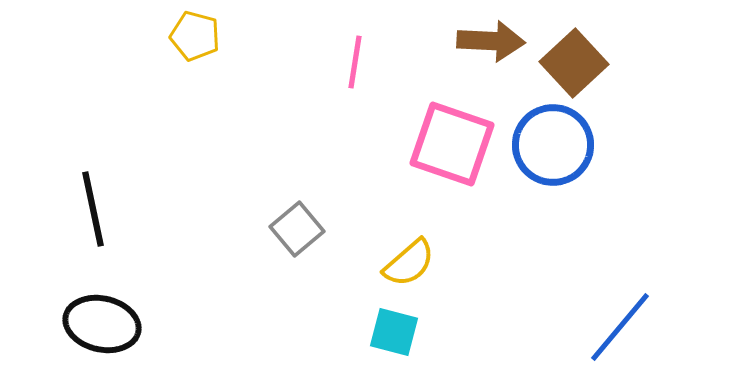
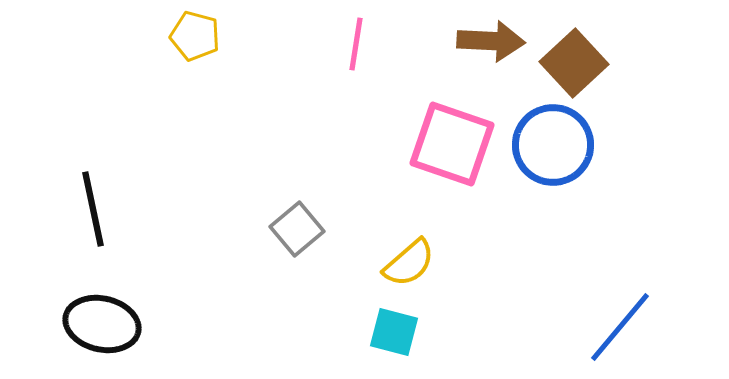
pink line: moved 1 px right, 18 px up
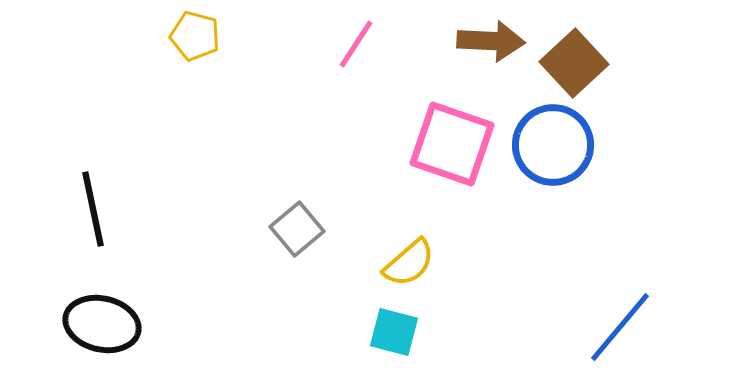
pink line: rotated 24 degrees clockwise
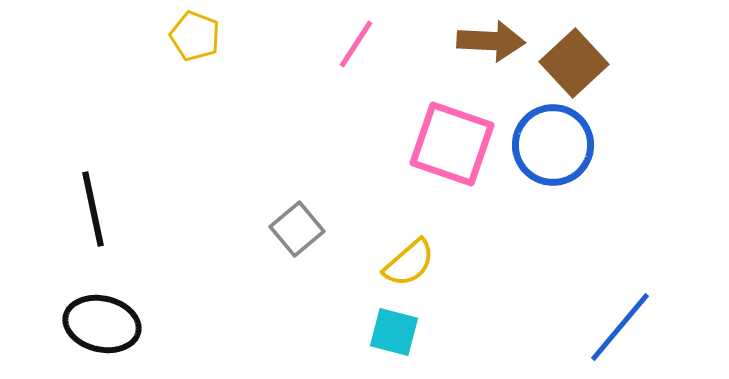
yellow pentagon: rotated 6 degrees clockwise
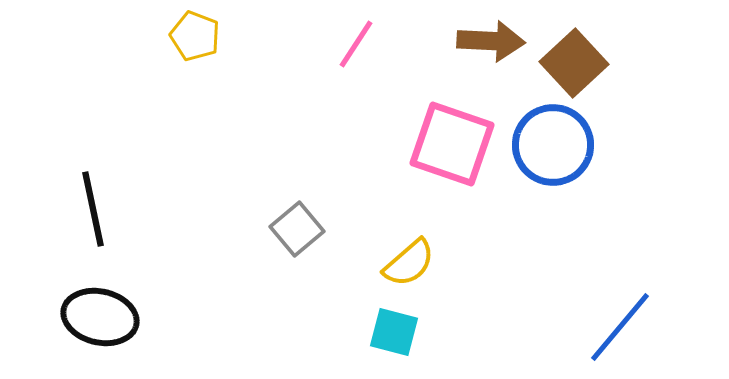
black ellipse: moved 2 px left, 7 px up
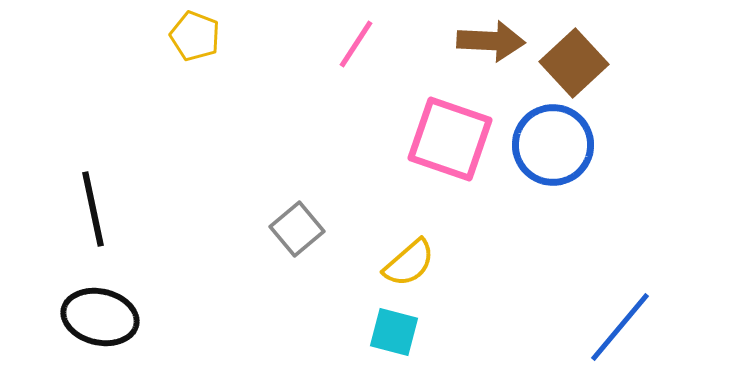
pink square: moved 2 px left, 5 px up
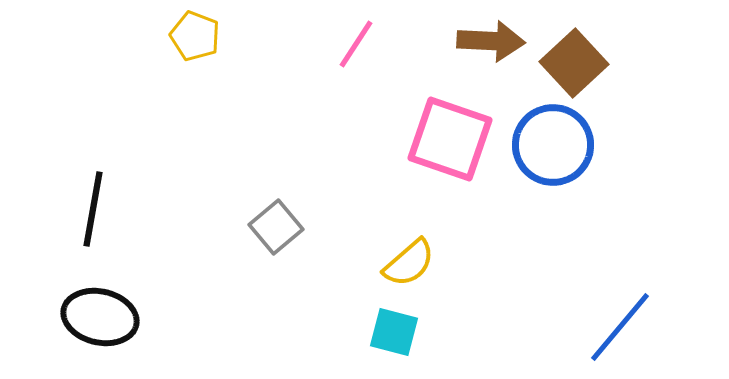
black line: rotated 22 degrees clockwise
gray square: moved 21 px left, 2 px up
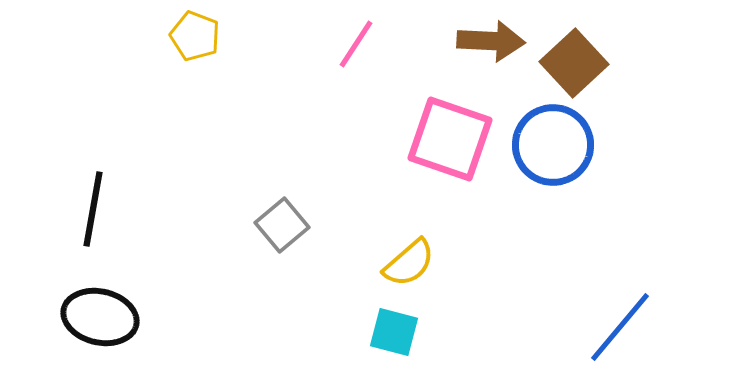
gray square: moved 6 px right, 2 px up
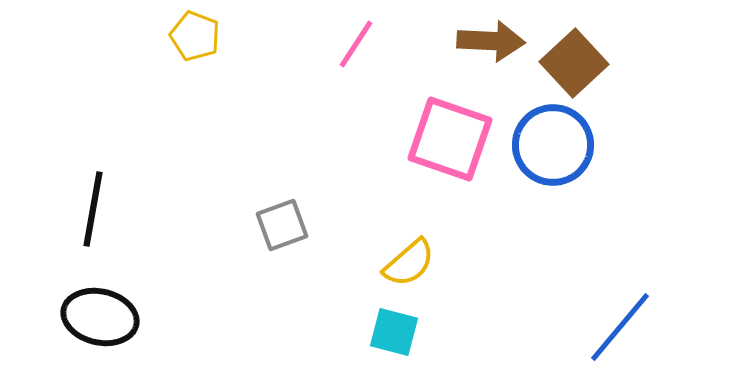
gray square: rotated 20 degrees clockwise
